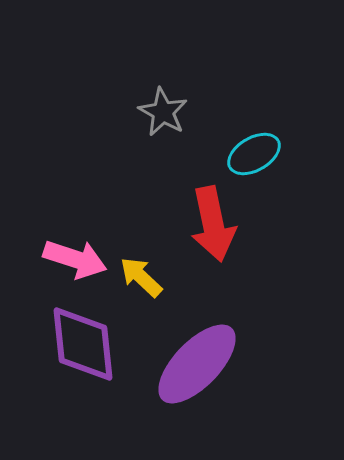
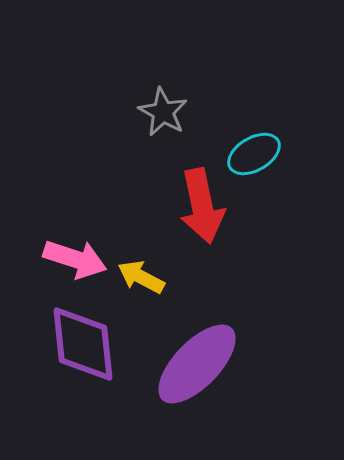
red arrow: moved 11 px left, 18 px up
yellow arrow: rotated 15 degrees counterclockwise
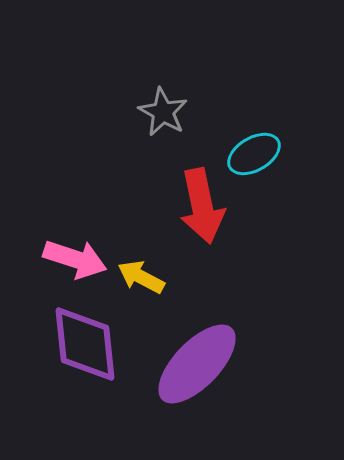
purple diamond: moved 2 px right
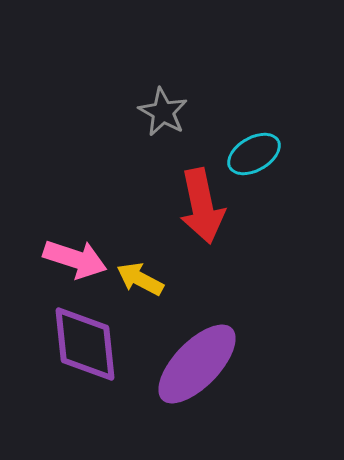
yellow arrow: moved 1 px left, 2 px down
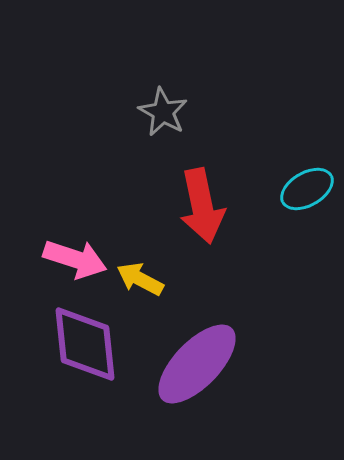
cyan ellipse: moved 53 px right, 35 px down
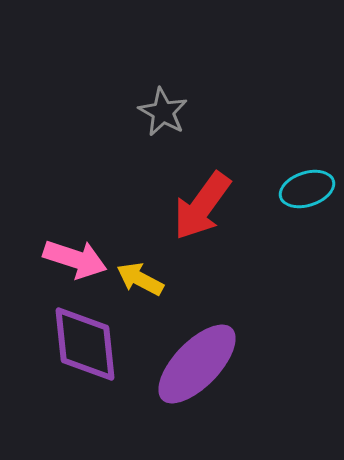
cyan ellipse: rotated 12 degrees clockwise
red arrow: rotated 48 degrees clockwise
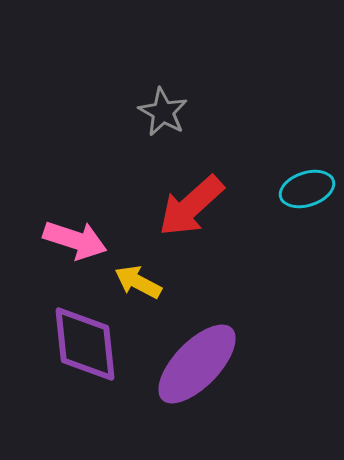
red arrow: moved 11 px left; rotated 12 degrees clockwise
pink arrow: moved 19 px up
yellow arrow: moved 2 px left, 3 px down
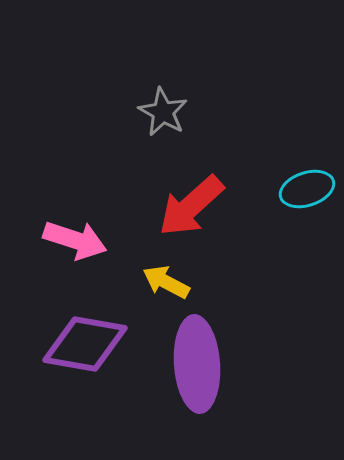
yellow arrow: moved 28 px right
purple diamond: rotated 74 degrees counterclockwise
purple ellipse: rotated 48 degrees counterclockwise
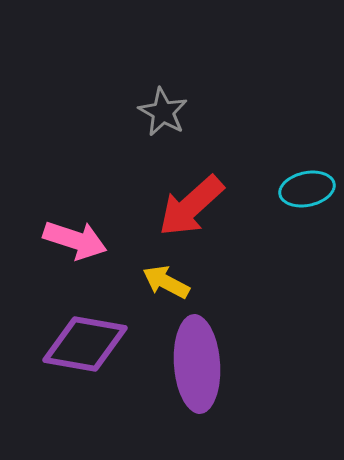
cyan ellipse: rotated 6 degrees clockwise
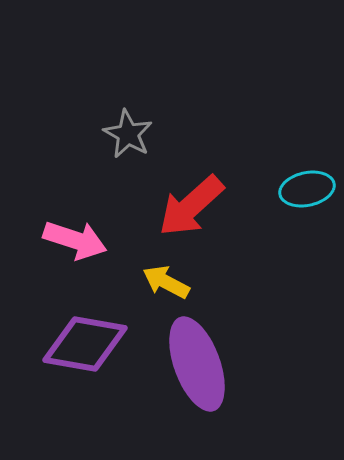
gray star: moved 35 px left, 22 px down
purple ellipse: rotated 16 degrees counterclockwise
